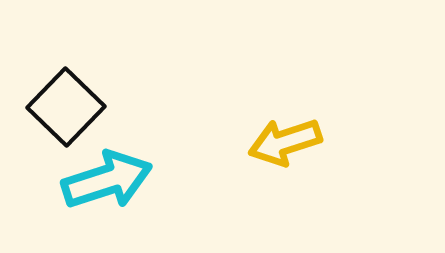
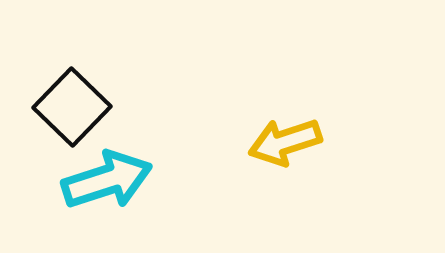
black square: moved 6 px right
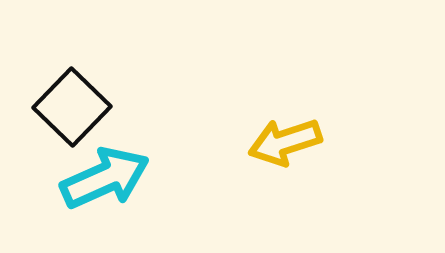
cyan arrow: moved 2 px left, 2 px up; rotated 6 degrees counterclockwise
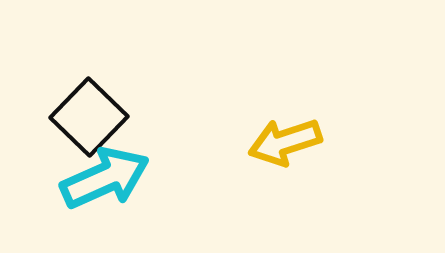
black square: moved 17 px right, 10 px down
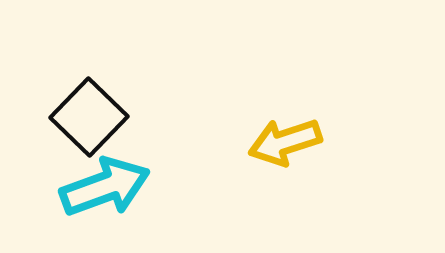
cyan arrow: moved 9 px down; rotated 4 degrees clockwise
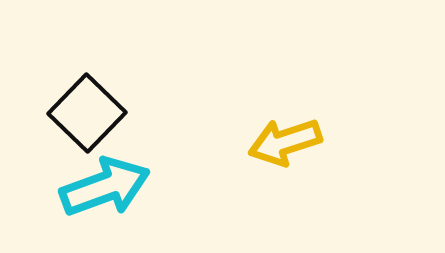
black square: moved 2 px left, 4 px up
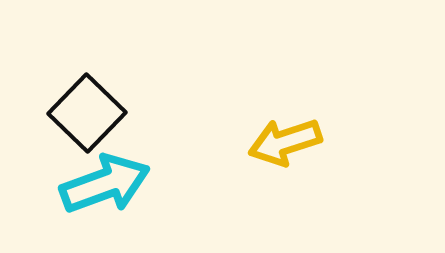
cyan arrow: moved 3 px up
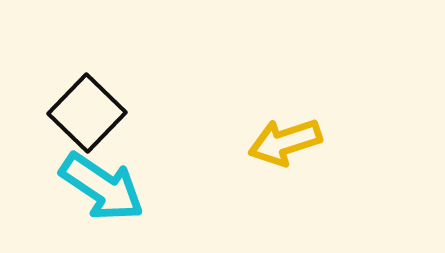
cyan arrow: moved 3 px left, 3 px down; rotated 54 degrees clockwise
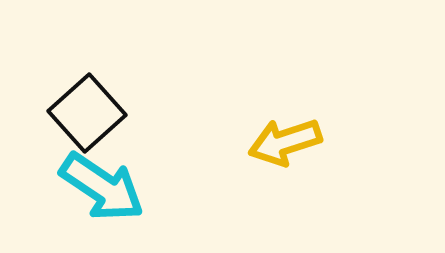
black square: rotated 4 degrees clockwise
